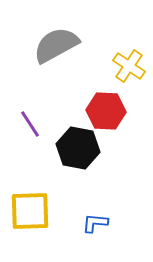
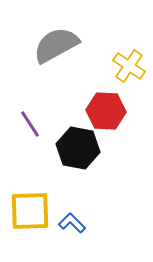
blue L-shape: moved 23 px left; rotated 40 degrees clockwise
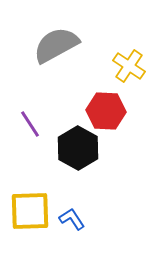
black hexagon: rotated 18 degrees clockwise
blue L-shape: moved 4 px up; rotated 12 degrees clockwise
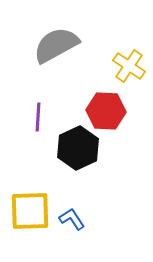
purple line: moved 8 px right, 7 px up; rotated 36 degrees clockwise
black hexagon: rotated 6 degrees clockwise
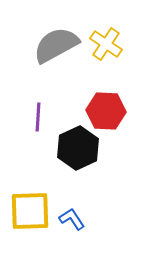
yellow cross: moved 23 px left, 22 px up
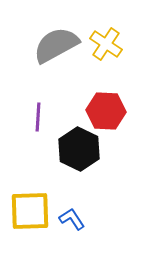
black hexagon: moved 1 px right, 1 px down; rotated 9 degrees counterclockwise
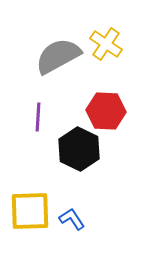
gray semicircle: moved 2 px right, 11 px down
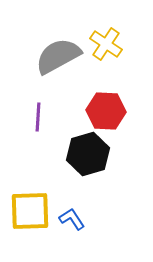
black hexagon: moved 9 px right, 5 px down; rotated 18 degrees clockwise
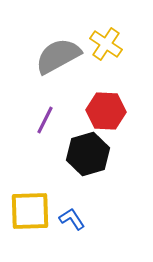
purple line: moved 7 px right, 3 px down; rotated 24 degrees clockwise
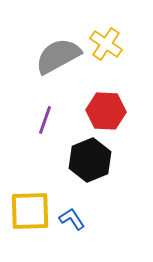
purple line: rotated 8 degrees counterclockwise
black hexagon: moved 2 px right, 6 px down; rotated 6 degrees counterclockwise
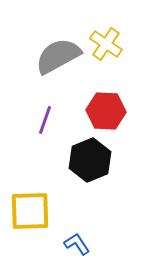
blue L-shape: moved 5 px right, 25 px down
